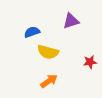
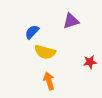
blue semicircle: rotated 28 degrees counterclockwise
yellow semicircle: moved 3 px left
orange arrow: rotated 72 degrees counterclockwise
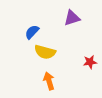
purple triangle: moved 1 px right, 3 px up
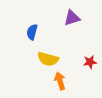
blue semicircle: rotated 28 degrees counterclockwise
yellow semicircle: moved 3 px right, 7 px down
orange arrow: moved 11 px right
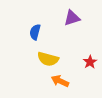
blue semicircle: moved 3 px right
red star: rotated 24 degrees counterclockwise
orange arrow: rotated 48 degrees counterclockwise
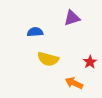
blue semicircle: rotated 70 degrees clockwise
orange arrow: moved 14 px right, 2 px down
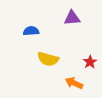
purple triangle: rotated 12 degrees clockwise
blue semicircle: moved 4 px left, 1 px up
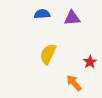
blue semicircle: moved 11 px right, 17 px up
yellow semicircle: moved 5 px up; rotated 100 degrees clockwise
orange arrow: rotated 24 degrees clockwise
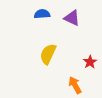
purple triangle: rotated 30 degrees clockwise
orange arrow: moved 1 px right, 2 px down; rotated 12 degrees clockwise
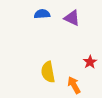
yellow semicircle: moved 18 px down; rotated 35 degrees counterclockwise
orange arrow: moved 1 px left
